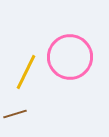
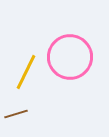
brown line: moved 1 px right
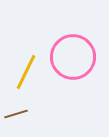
pink circle: moved 3 px right
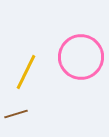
pink circle: moved 8 px right
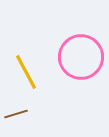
yellow line: rotated 54 degrees counterclockwise
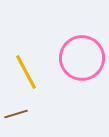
pink circle: moved 1 px right, 1 px down
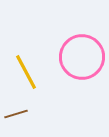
pink circle: moved 1 px up
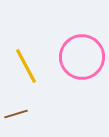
yellow line: moved 6 px up
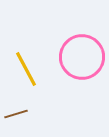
yellow line: moved 3 px down
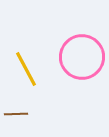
brown line: rotated 15 degrees clockwise
